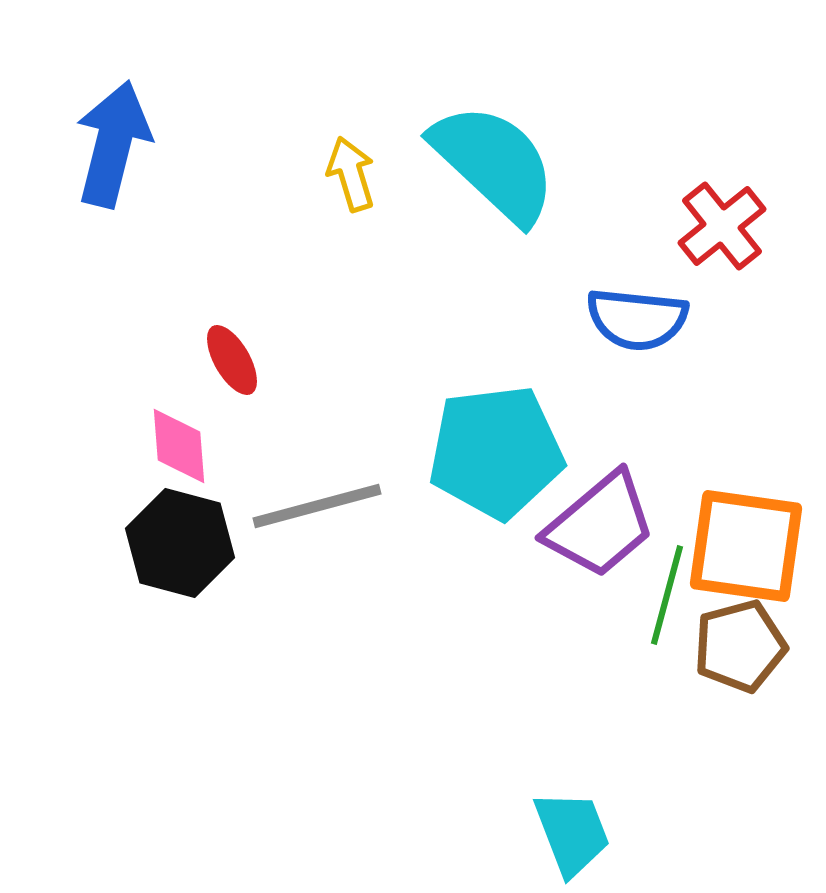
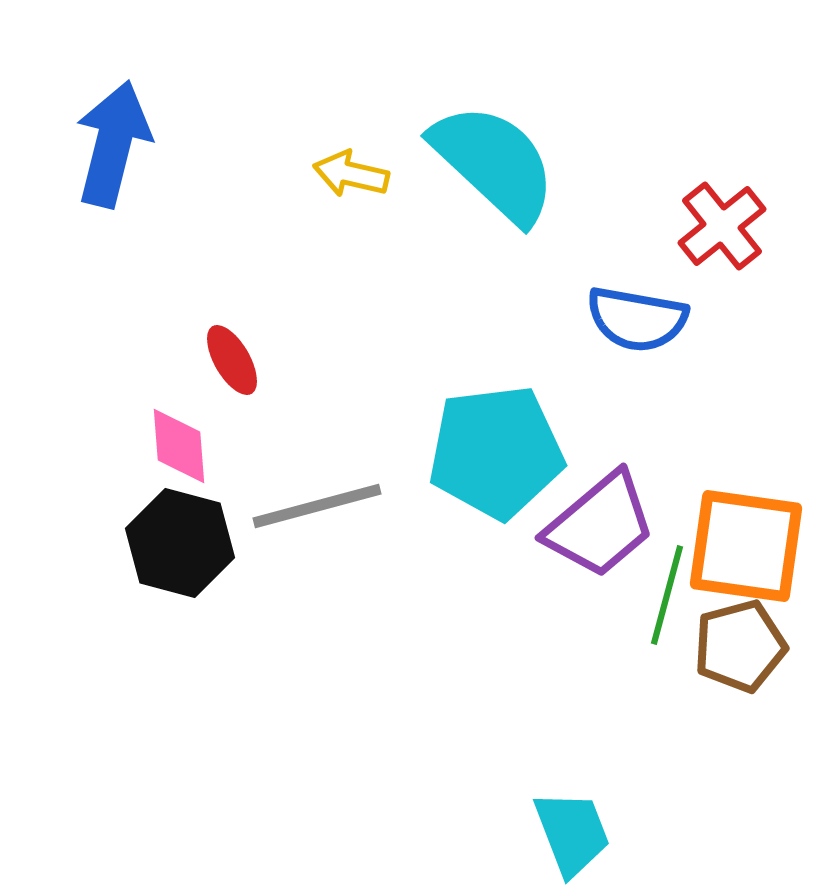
yellow arrow: rotated 60 degrees counterclockwise
blue semicircle: rotated 4 degrees clockwise
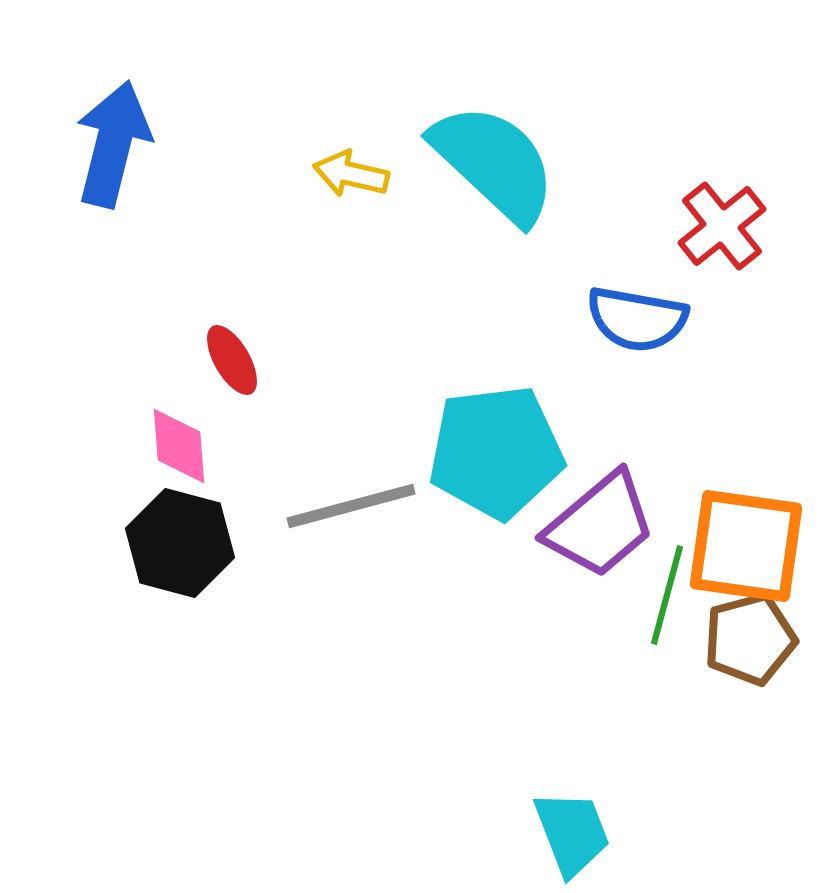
gray line: moved 34 px right
brown pentagon: moved 10 px right, 7 px up
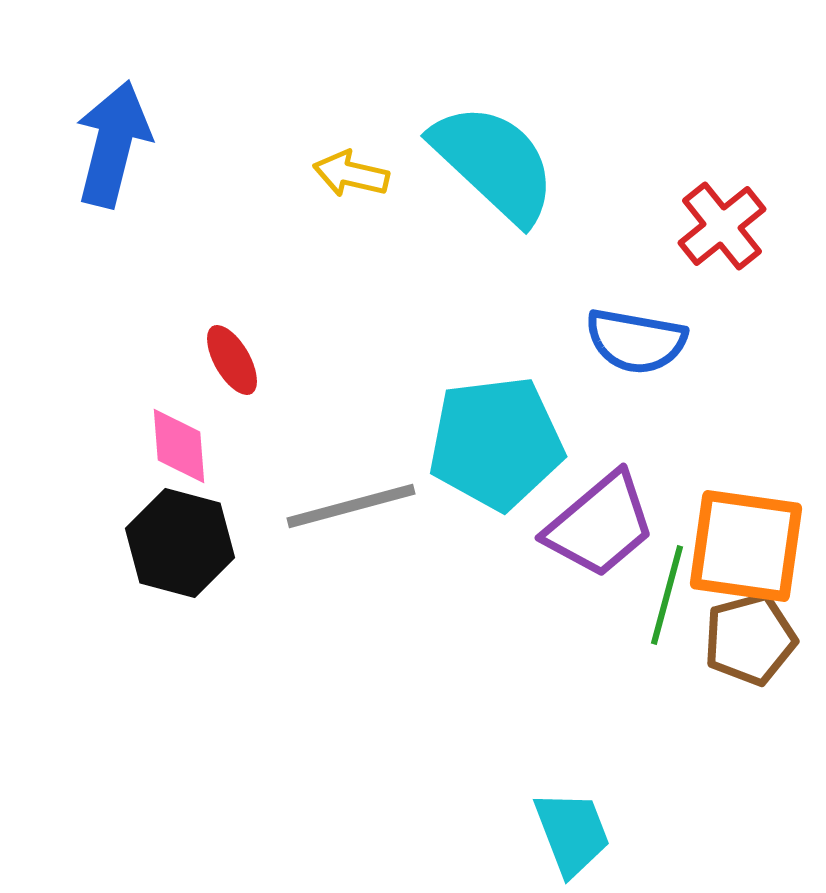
blue semicircle: moved 1 px left, 22 px down
cyan pentagon: moved 9 px up
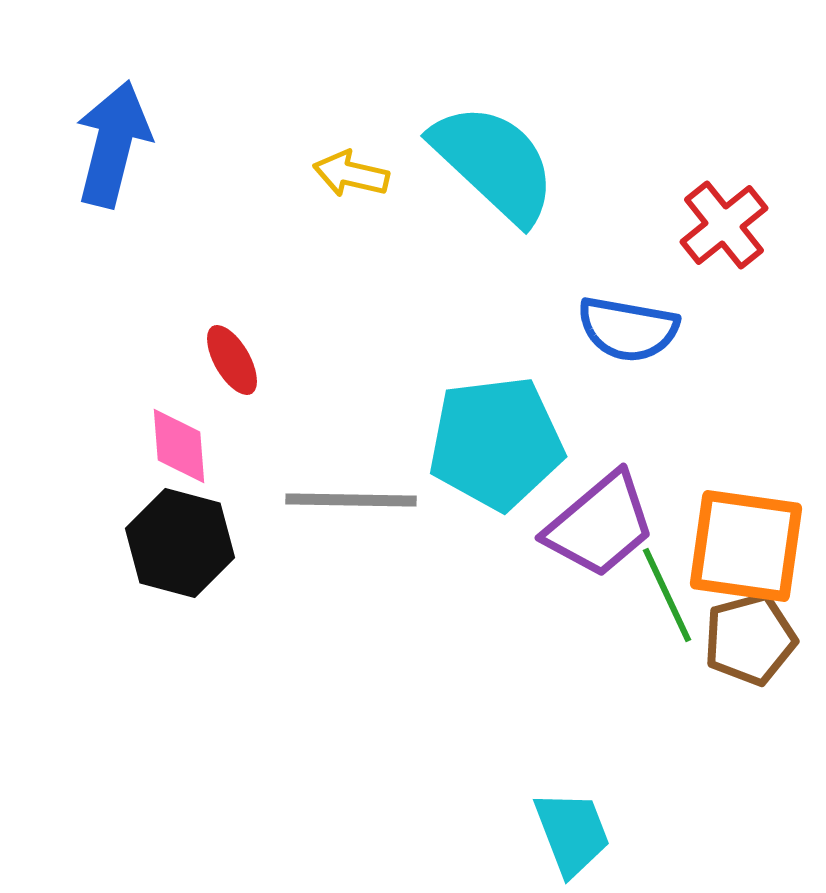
red cross: moved 2 px right, 1 px up
blue semicircle: moved 8 px left, 12 px up
gray line: moved 6 px up; rotated 16 degrees clockwise
green line: rotated 40 degrees counterclockwise
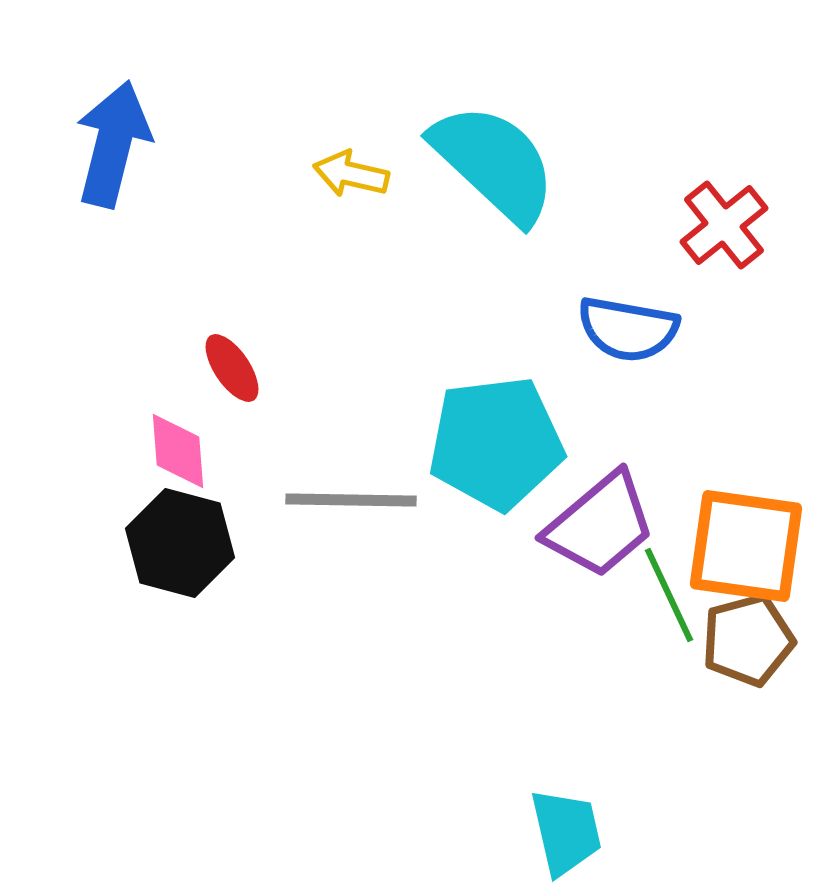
red ellipse: moved 8 px down; rotated 4 degrees counterclockwise
pink diamond: moved 1 px left, 5 px down
green line: moved 2 px right
brown pentagon: moved 2 px left, 1 px down
cyan trapezoid: moved 6 px left, 1 px up; rotated 8 degrees clockwise
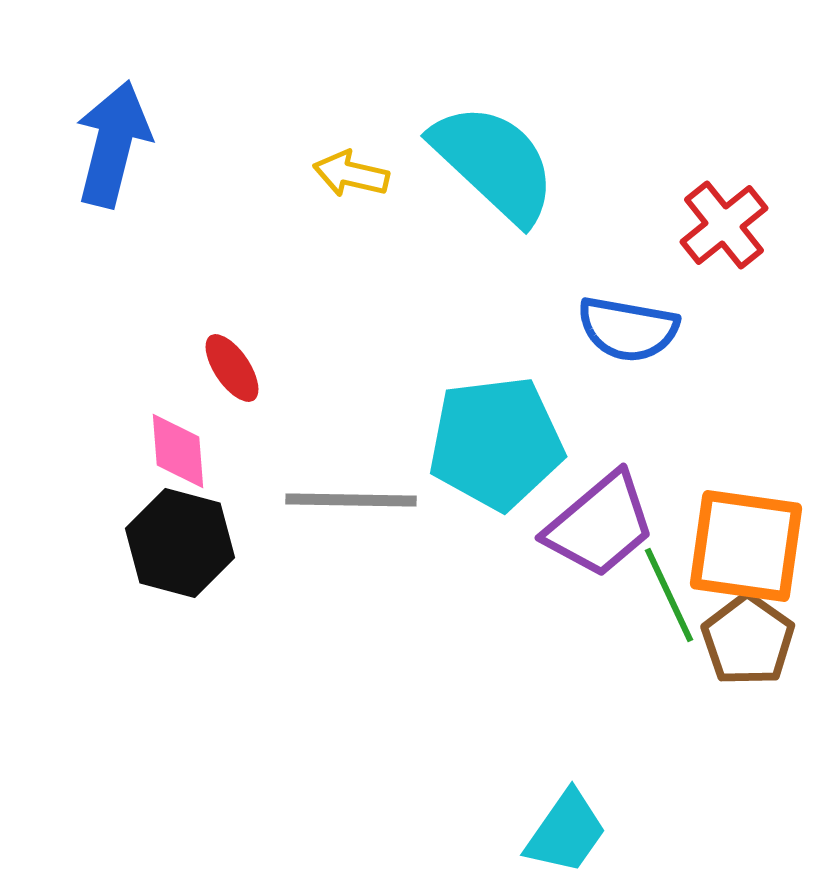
brown pentagon: rotated 22 degrees counterclockwise
cyan trapezoid: rotated 48 degrees clockwise
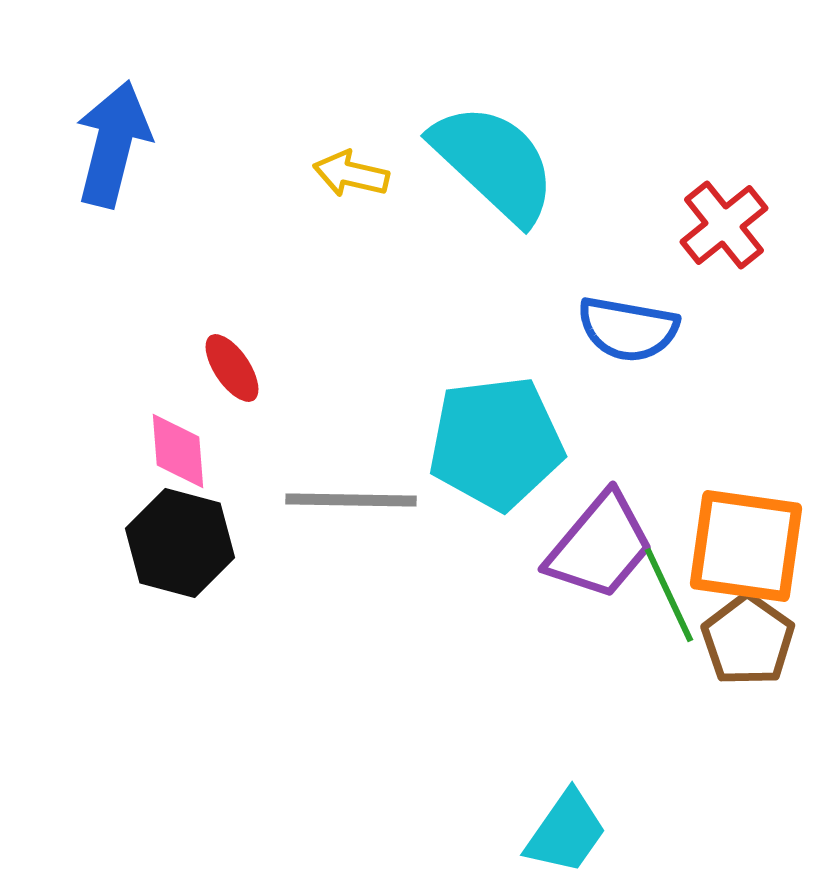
purple trapezoid: moved 21 px down; rotated 10 degrees counterclockwise
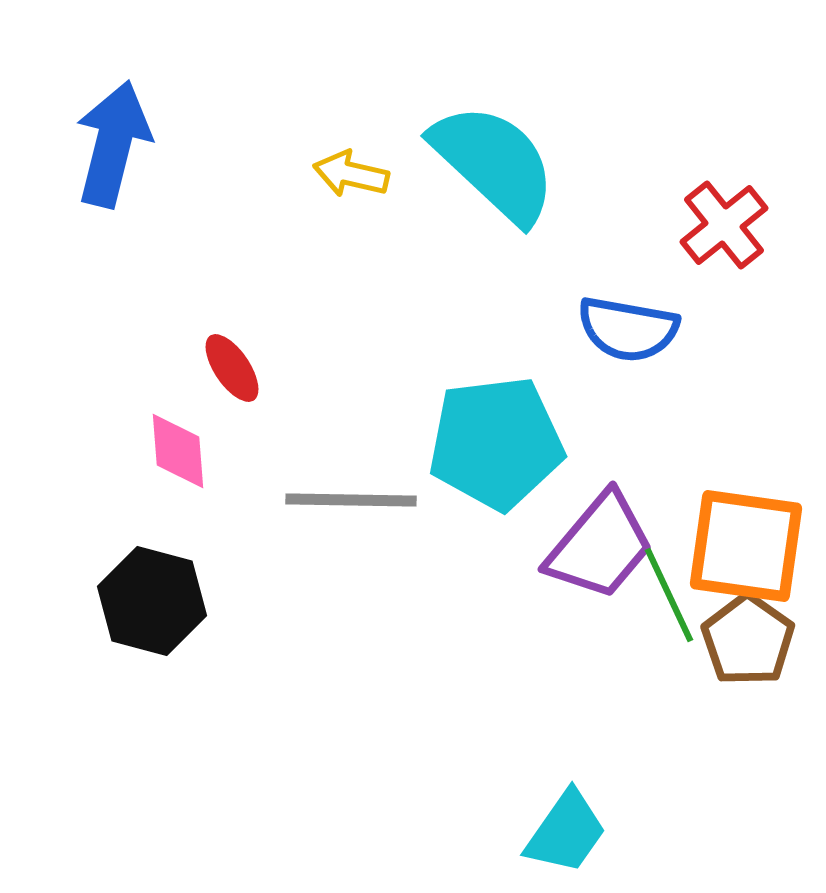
black hexagon: moved 28 px left, 58 px down
